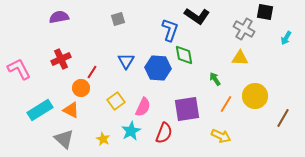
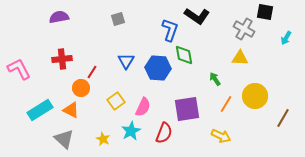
red cross: moved 1 px right; rotated 18 degrees clockwise
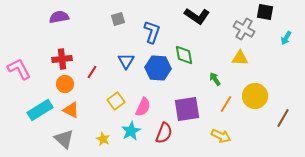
blue L-shape: moved 18 px left, 2 px down
orange circle: moved 16 px left, 4 px up
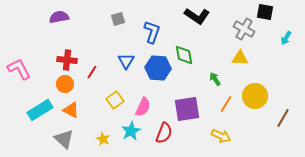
red cross: moved 5 px right, 1 px down; rotated 12 degrees clockwise
yellow square: moved 1 px left, 1 px up
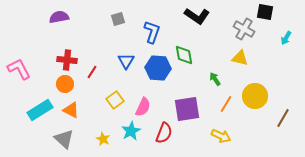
yellow triangle: rotated 12 degrees clockwise
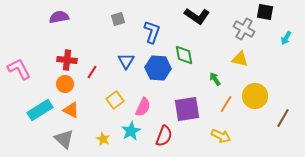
yellow triangle: moved 1 px down
red semicircle: moved 3 px down
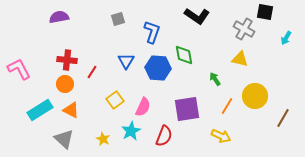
orange line: moved 1 px right, 2 px down
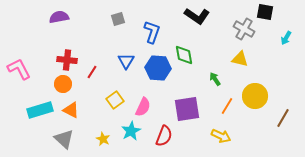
orange circle: moved 2 px left
cyan rectangle: rotated 15 degrees clockwise
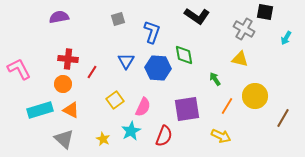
red cross: moved 1 px right, 1 px up
